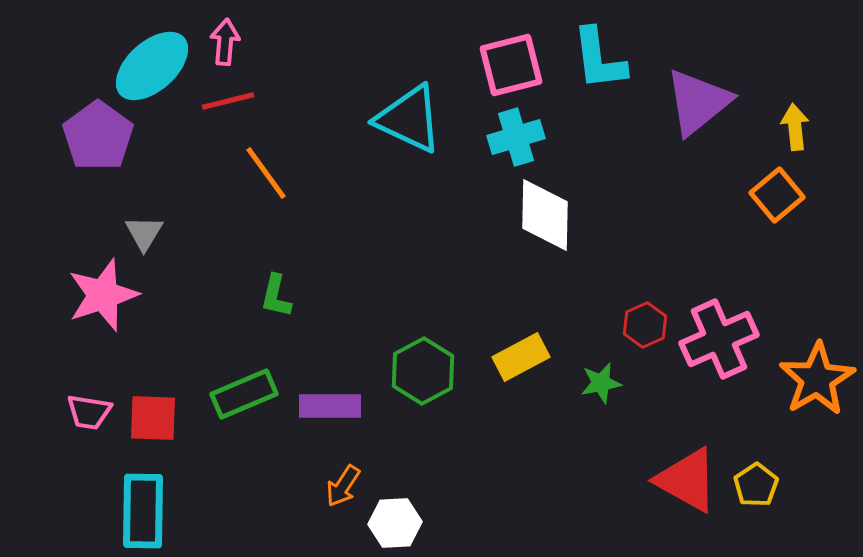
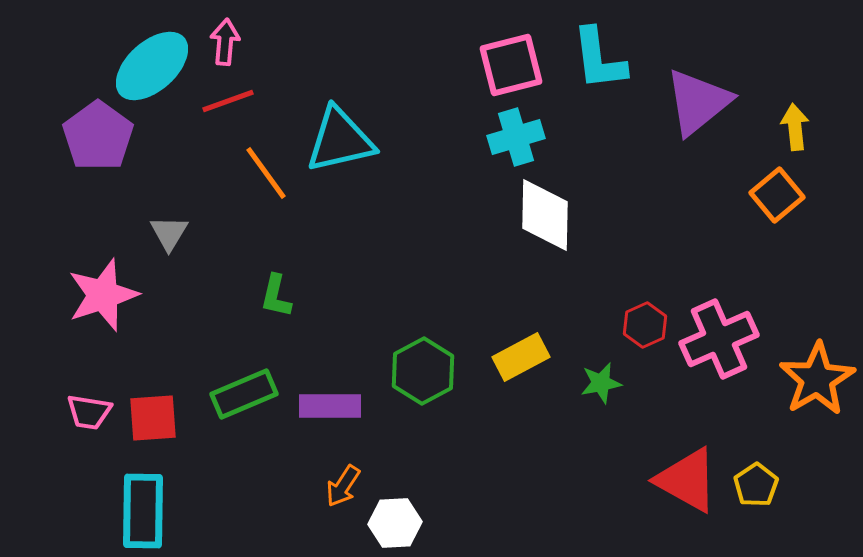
red line: rotated 6 degrees counterclockwise
cyan triangle: moved 69 px left, 21 px down; rotated 38 degrees counterclockwise
gray triangle: moved 25 px right
red square: rotated 6 degrees counterclockwise
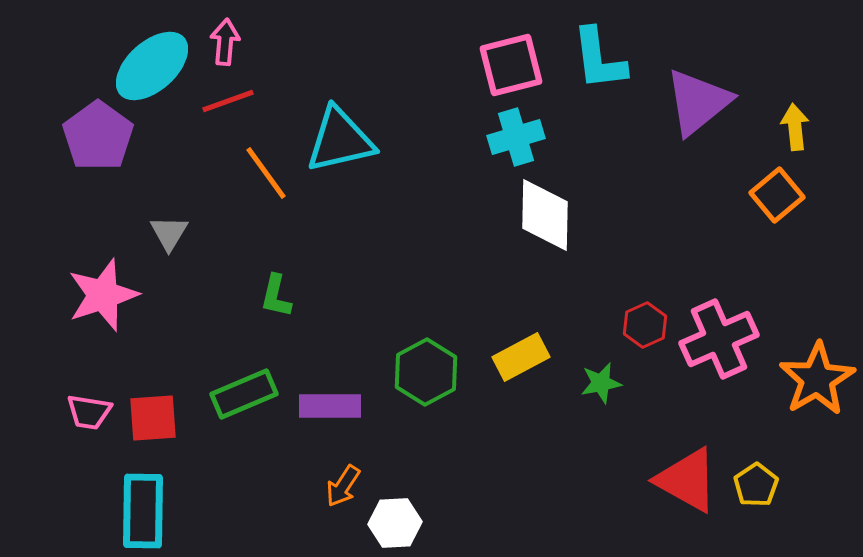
green hexagon: moved 3 px right, 1 px down
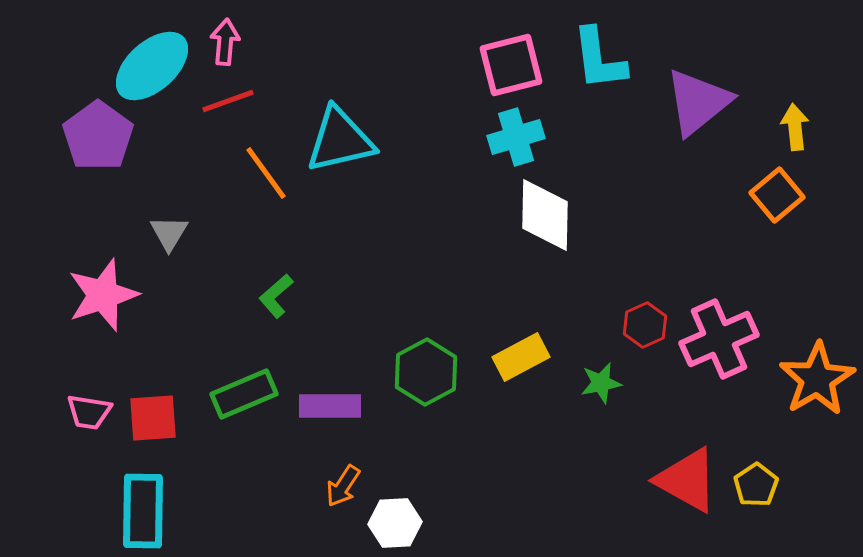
green L-shape: rotated 36 degrees clockwise
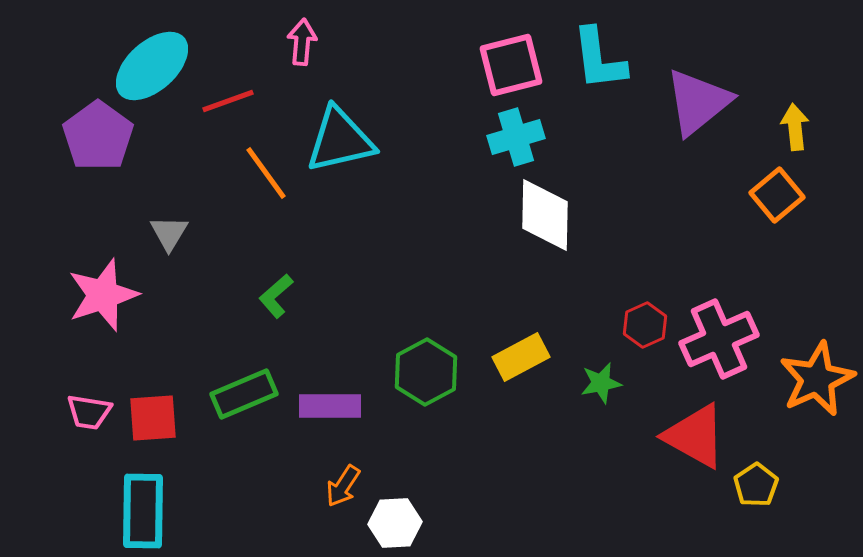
pink arrow: moved 77 px right
orange star: rotated 6 degrees clockwise
red triangle: moved 8 px right, 44 px up
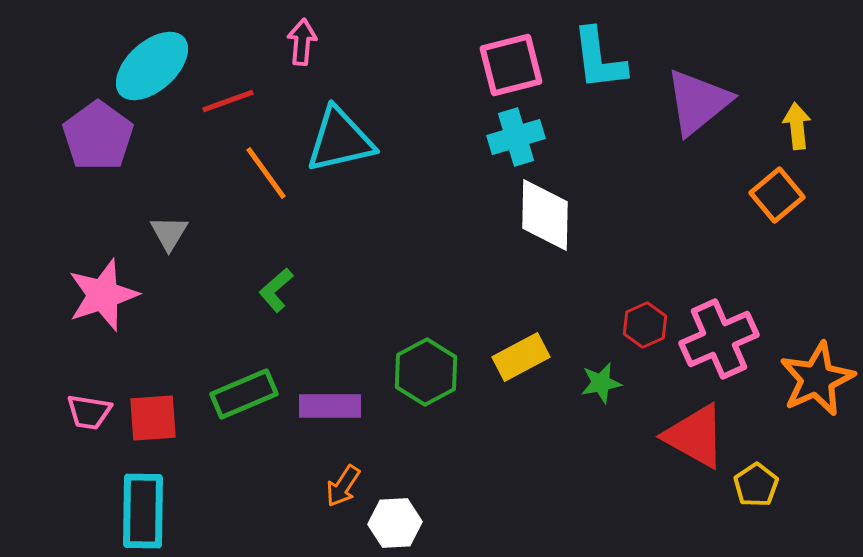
yellow arrow: moved 2 px right, 1 px up
green L-shape: moved 6 px up
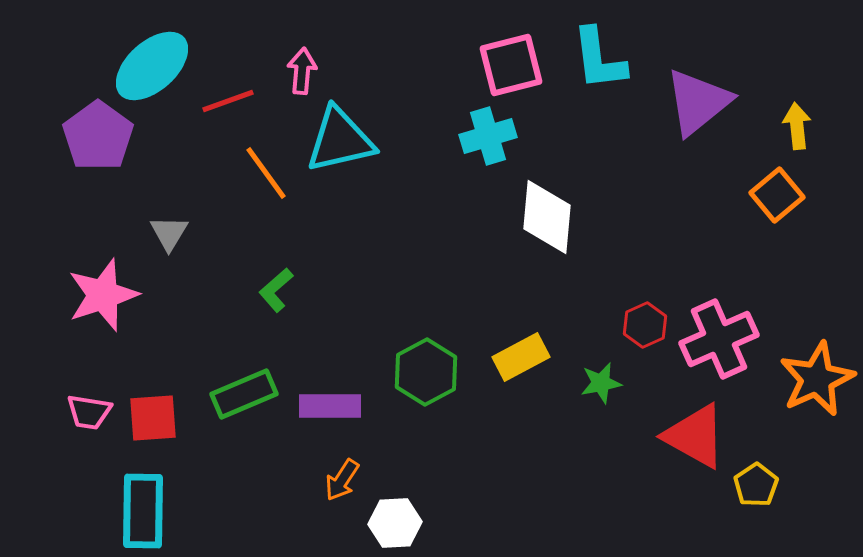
pink arrow: moved 29 px down
cyan cross: moved 28 px left, 1 px up
white diamond: moved 2 px right, 2 px down; rotated 4 degrees clockwise
orange arrow: moved 1 px left, 6 px up
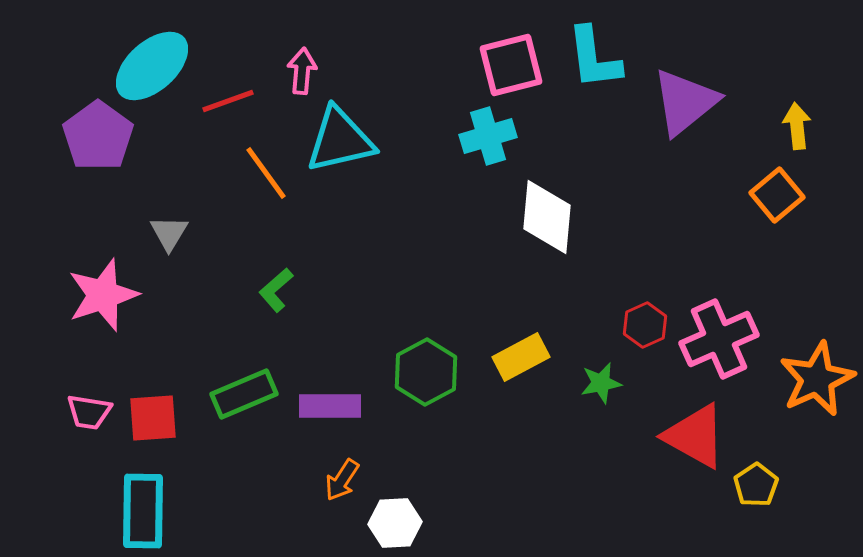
cyan L-shape: moved 5 px left, 1 px up
purple triangle: moved 13 px left
